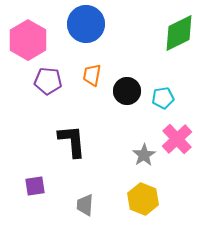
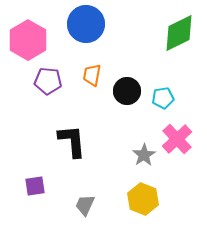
gray trapezoid: rotated 20 degrees clockwise
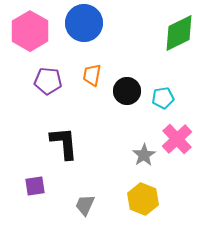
blue circle: moved 2 px left, 1 px up
pink hexagon: moved 2 px right, 9 px up
black L-shape: moved 8 px left, 2 px down
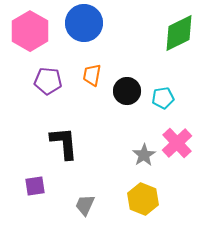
pink cross: moved 4 px down
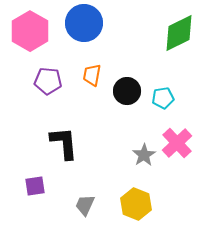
yellow hexagon: moved 7 px left, 5 px down
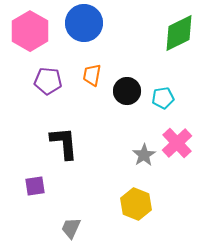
gray trapezoid: moved 14 px left, 23 px down
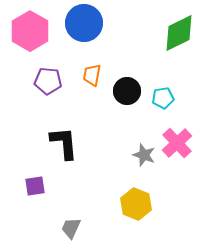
gray star: rotated 20 degrees counterclockwise
